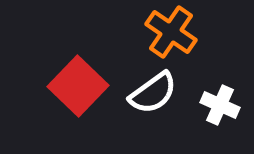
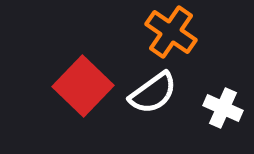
red square: moved 5 px right
white cross: moved 3 px right, 3 px down
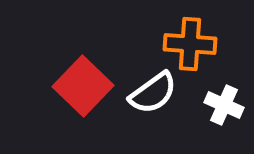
orange cross: moved 19 px right, 12 px down; rotated 30 degrees counterclockwise
white cross: moved 1 px right, 3 px up
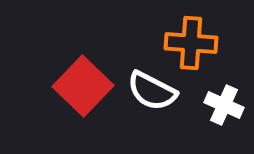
orange cross: moved 1 px right, 1 px up
white semicircle: moved 1 px left, 2 px up; rotated 63 degrees clockwise
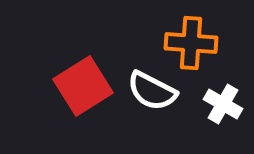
red square: rotated 14 degrees clockwise
white cross: moved 1 px left, 1 px up; rotated 6 degrees clockwise
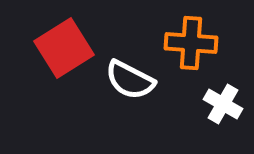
red square: moved 19 px left, 38 px up
white semicircle: moved 22 px left, 11 px up
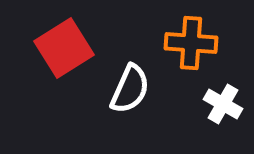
white semicircle: moved 9 px down; rotated 93 degrees counterclockwise
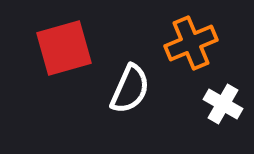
orange cross: rotated 27 degrees counterclockwise
red square: rotated 16 degrees clockwise
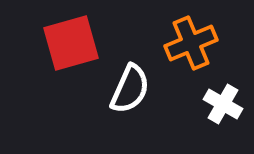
red square: moved 7 px right, 5 px up
